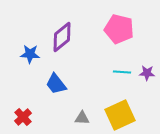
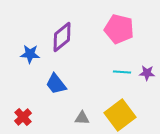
yellow square: rotated 12 degrees counterclockwise
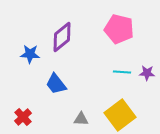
gray triangle: moved 1 px left, 1 px down
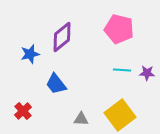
blue star: rotated 18 degrees counterclockwise
cyan line: moved 2 px up
red cross: moved 6 px up
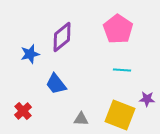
pink pentagon: moved 1 px left; rotated 20 degrees clockwise
purple star: moved 26 px down
yellow square: rotated 32 degrees counterclockwise
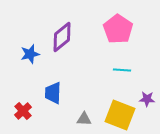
blue trapezoid: moved 3 px left, 9 px down; rotated 40 degrees clockwise
gray triangle: moved 3 px right
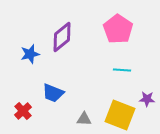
blue trapezoid: rotated 70 degrees counterclockwise
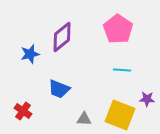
blue trapezoid: moved 6 px right, 4 px up
red cross: rotated 12 degrees counterclockwise
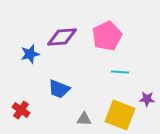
pink pentagon: moved 11 px left, 7 px down; rotated 12 degrees clockwise
purple diamond: rotated 36 degrees clockwise
cyan line: moved 2 px left, 2 px down
red cross: moved 2 px left, 1 px up
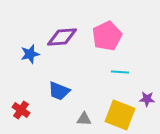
blue trapezoid: moved 2 px down
